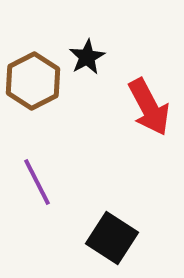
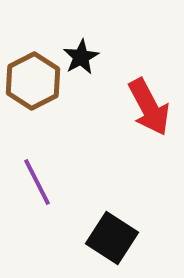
black star: moved 6 px left
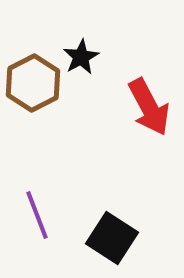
brown hexagon: moved 2 px down
purple line: moved 33 px down; rotated 6 degrees clockwise
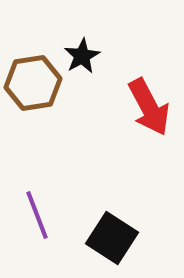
black star: moved 1 px right, 1 px up
brown hexagon: rotated 18 degrees clockwise
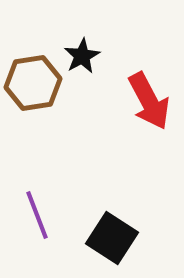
red arrow: moved 6 px up
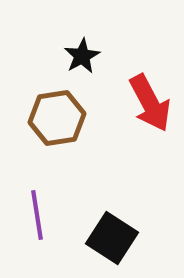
brown hexagon: moved 24 px right, 35 px down
red arrow: moved 1 px right, 2 px down
purple line: rotated 12 degrees clockwise
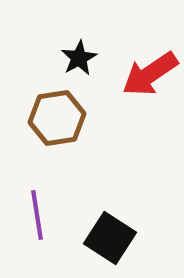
black star: moved 3 px left, 2 px down
red arrow: moved 29 px up; rotated 84 degrees clockwise
black square: moved 2 px left
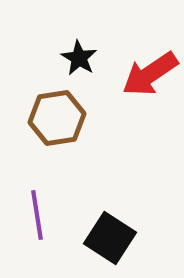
black star: rotated 12 degrees counterclockwise
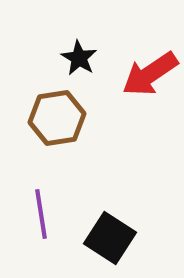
purple line: moved 4 px right, 1 px up
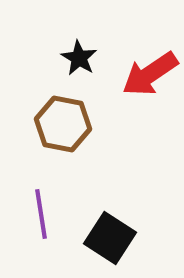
brown hexagon: moved 6 px right, 6 px down; rotated 20 degrees clockwise
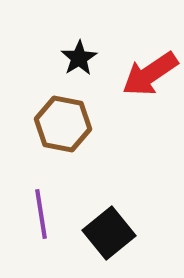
black star: rotated 9 degrees clockwise
black square: moved 1 px left, 5 px up; rotated 18 degrees clockwise
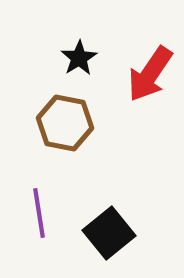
red arrow: rotated 22 degrees counterclockwise
brown hexagon: moved 2 px right, 1 px up
purple line: moved 2 px left, 1 px up
